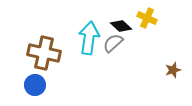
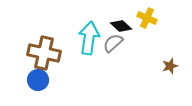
brown star: moved 3 px left, 4 px up
blue circle: moved 3 px right, 5 px up
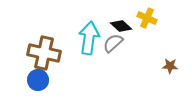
brown star: rotated 21 degrees clockwise
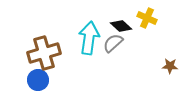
brown cross: rotated 28 degrees counterclockwise
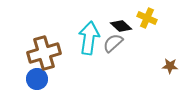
blue circle: moved 1 px left, 1 px up
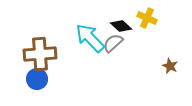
cyan arrow: moved 1 px right; rotated 52 degrees counterclockwise
brown cross: moved 4 px left, 1 px down; rotated 12 degrees clockwise
brown star: rotated 21 degrees clockwise
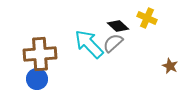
black diamond: moved 3 px left
cyan arrow: moved 1 px left, 6 px down
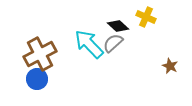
yellow cross: moved 1 px left, 1 px up
brown cross: rotated 24 degrees counterclockwise
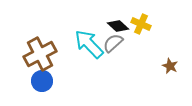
yellow cross: moved 5 px left, 7 px down
blue circle: moved 5 px right, 2 px down
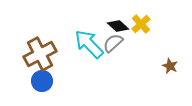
yellow cross: rotated 24 degrees clockwise
